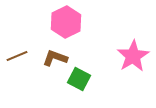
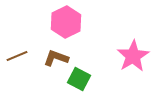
brown L-shape: moved 1 px right
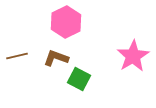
brown line: rotated 10 degrees clockwise
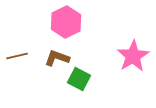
brown L-shape: moved 1 px right
